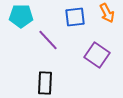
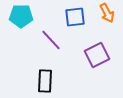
purple line: moved 3 px right
purple square: rotated 30 degrees clockwise
black rectangle: moved 2 px up
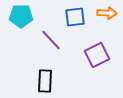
orange arrow: rotated 60 degrees counterclockwise
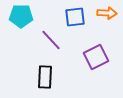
purple square: moved 1 px left, 2 px down
black rectangle: moved 4 px up
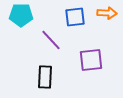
cyan pentagon: moved 1 px up
purple square: moved 5 px left, 3 px down; rotated 20 degrees clockwise
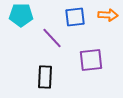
orange arrow: moved 1 px right, 2 px down
purple line: moved 1 px right, 2 px up
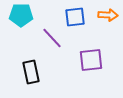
black rectangle: moved 14 px left, 5 px up; rotated 15 degrees counterclockwise
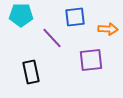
orange arrow: moved 14 px down
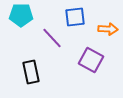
purple square: rotated 35 degrees clockwise
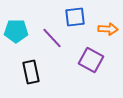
cyan pentagon: moved 5 px left, 16 px down
